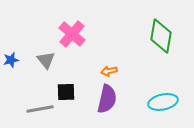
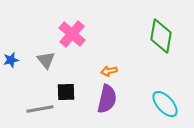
cyan ellipse: moved 2 px right, 2 px down; rotated 60 degrees clockwise
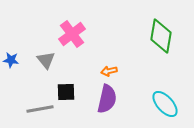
pink cross: rotated 12 degrees clockwise
blue star: rotated 21 degrees clockwise
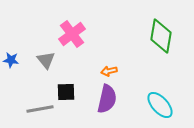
cyan ellipse: moved 5 px left, 1 px down
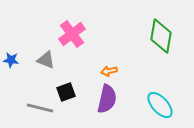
gray triangle: rotated 30 degrees counterclockwise
black square: rotated 18 degrees counterclockwise
gray line: moved 1 px up; rotated 24 degrees clockwise
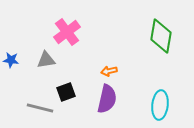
pink cross: moved 5 px left, 2 px up
gray triangle: rotated 30 degrees counterclockwise
cyan ellipse: rotated 48 degrees clockwise
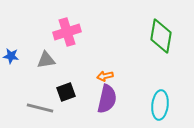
pink cross: rotated 20 degrees clockwise
blue star: moved 4 px up
orange arrow: moved 4 px left, 5 px down
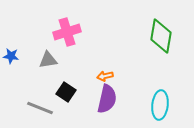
gray triangle: moved 2 px right
black square: rotated 36 degrees counterclockwise
gray line: rotated 8 degrees clockwise
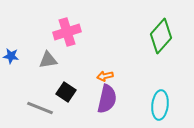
green diamond: rotated 32 degrees clockwise
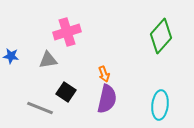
orange arrow: moved 1 px left, 2 px up; rotated 98 degrees counterclockwise
